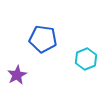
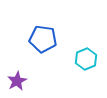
purple star: moved 6 px down
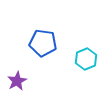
blue pentagon: moved 4 px down
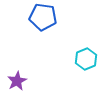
blue pentagon: moved 26 px up
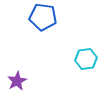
cyan hexagon: rotated 15 degrees clockwise
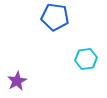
blue pentagon: moved 12 px right
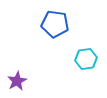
blue pentagon: moved 7 px down
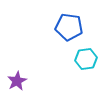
blue pentagon: moved 14 px right, 3 px down
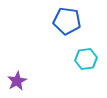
blue pentagon: moved 2 px left, 6 px up
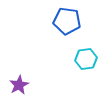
purple star: moved 2 px right, 4 px down
